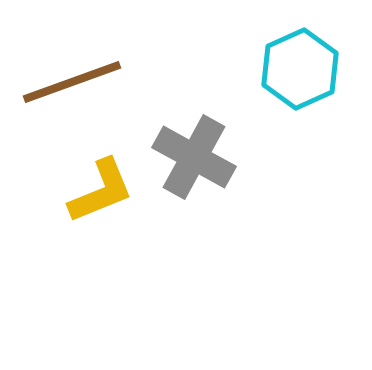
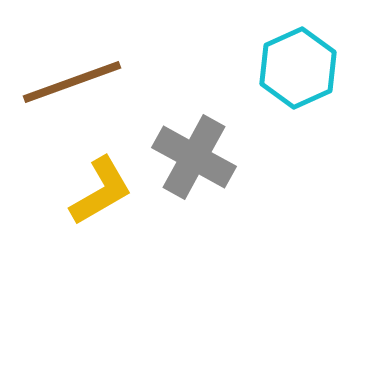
cyan hexagon: moved 2 px left, 1 px up
yellow L-shape: rotated 8 degrees counterclockwise
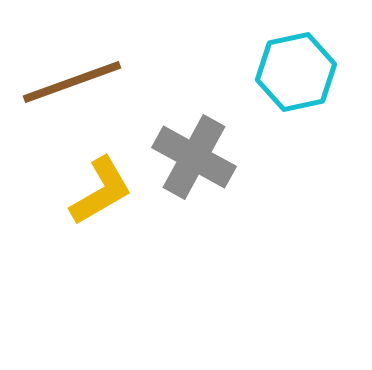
cyan hexagon: moved 2 px left, 4 px down; rotated 12 degrees clockwise
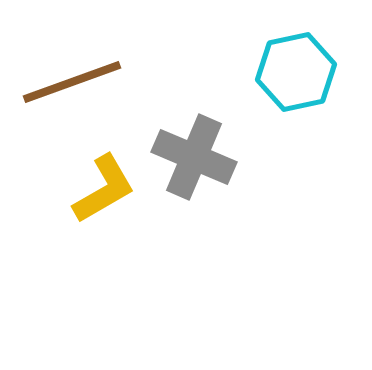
gray cross: rotated 6 degrees counterclockwise
yellow L-shape: moved 3 px right, 2 px up
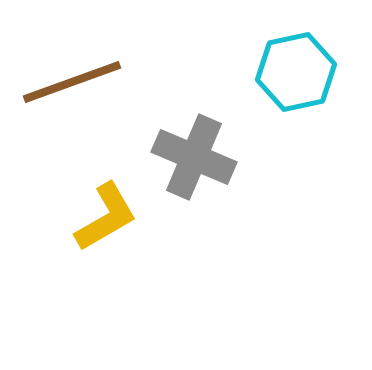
yellow L-shape: moved 2 px right, 28 px down
